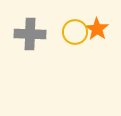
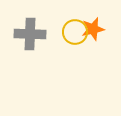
orange star: moved 4 px left; rotated 25 degrees clockwise
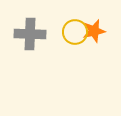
orange star: moved 1 px right, 2 px down
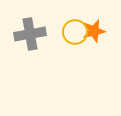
gray cross: rotated 12 degrees counterclockwise
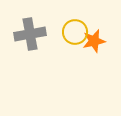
orange star: moved 10 px down
